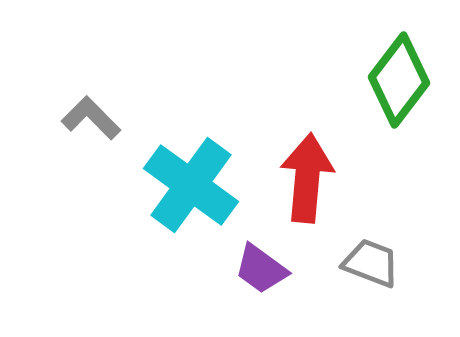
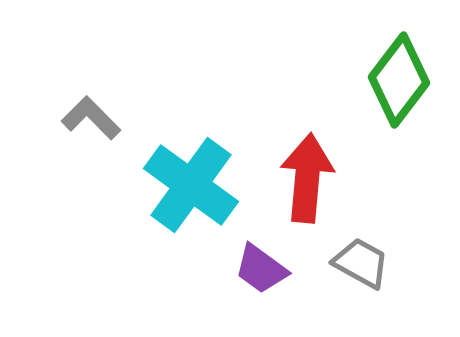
gray trapezoid: moved 10 px left; rotated 8 degrees clockwise
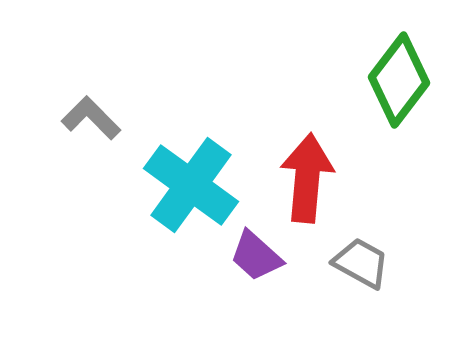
purple trapezoid: moved 5 px left, 13 px up; rotated 6 degrees clockwise
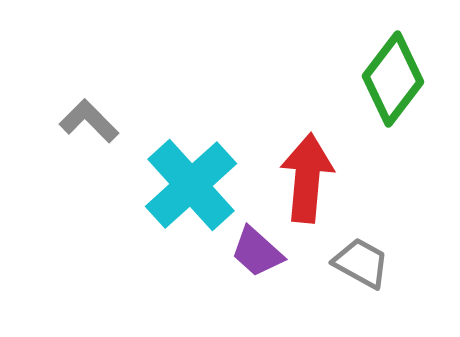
green diamond: moved 6 px left, 1 px up
gray L-shape: moved 2 px left, 3 px down
cyan cross: rotated 12 degrees clockwise
purple trapezoid: moved 1 px right, 4 px up
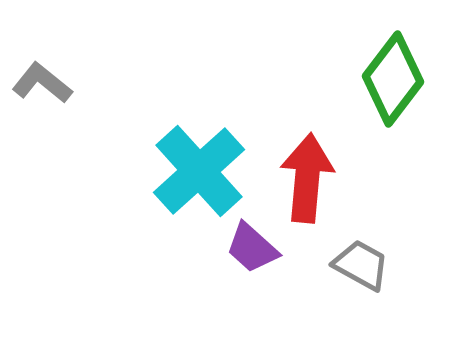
gray L-shape: moved 47 px left, 38 px up; rotated 6 degrees counterclockwise
cyan cross: moved 8 px right, 14 px up
purple trapezoid: moved 5 px left, 4 px up
gray trapezoid: moved 2 px down
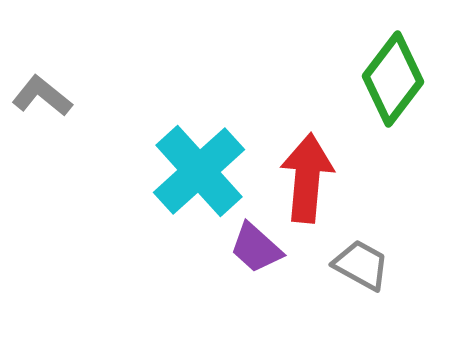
gray L-shape: moved 13 px down
purple trapezoid: moved 4 px right
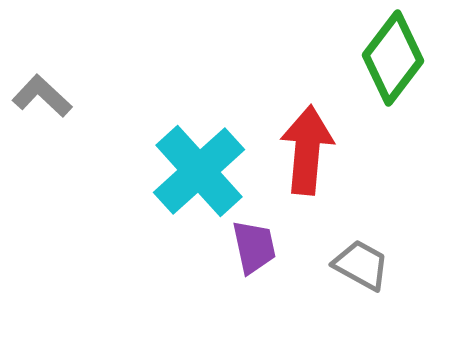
green diamond: moved 21 px up
gray L-shape: rotated 4 degrees clockwise
red arrow: moved 28 px up
purple trapezoid: moved 2 px left, 1 px up; rotated 144 degrees counterclockwise
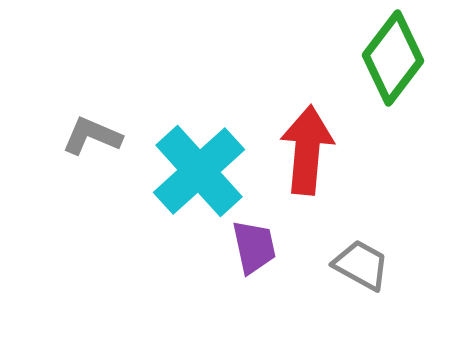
gray L-shape: moved 50 px right, 40 px down; rotated 20 degrees counterclockwise
